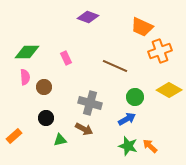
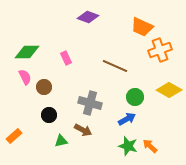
orange cross: moved 1 px up
pink semicircle: rotated 21 degrees counterclockwise
black circle: moved 3 px right, 3 px up
brown arrow: moved 1 px left, 1 px down
green triangle: moved 1 px right, 1 px down
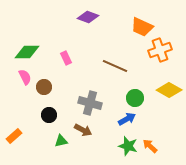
green circle: moved 1 px down
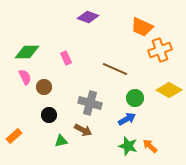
brown line: moved 3 px down
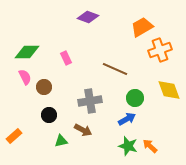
orange trapezoid: rotated 125 degrees clockwise
yellow diamond: rotated 40 degrees clockwise
gray cross: moved 2 px up; rotated 25 degrees counterclockwise
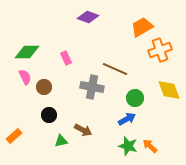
gray cross: moved 2 px right, 14 px up; rotated 20 degrees clockwise
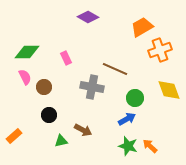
purple diamond: rotated 10 degrees clockwise
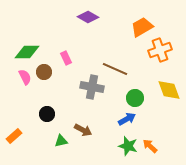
brown circle: moved 15 px up
black circle: moved 2 px left, 1 px up
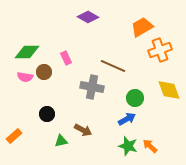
brown line: moved 2 px left, 3 px up
pink semicircle: rotated 126 degrees clockwise
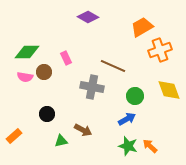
green circle: moved 2 px up
